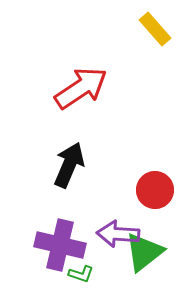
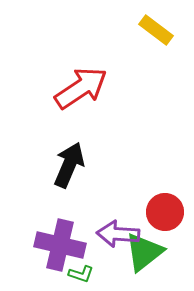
yellow rectangle: moved 1 px right, 1 px down; rotated 12 degrees counterclockwise
red circle: moved 10 px right, 22 px down
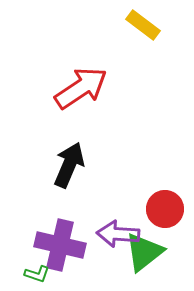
yellow rectangle: moved 13 px left, 5 px up
red circle: moved 3 px up
green L-shape: moved 44 px left
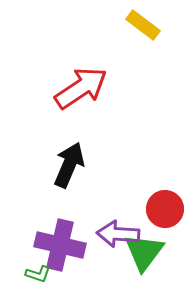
green triangle: rotated 15 degrees counterclockwise
green L-shape: moved 1 px right
